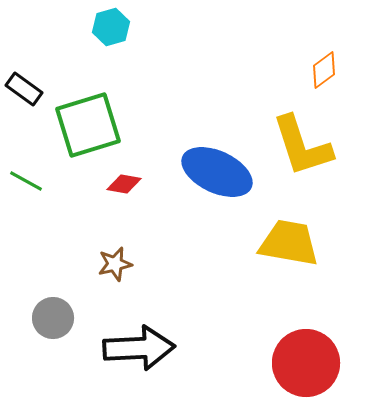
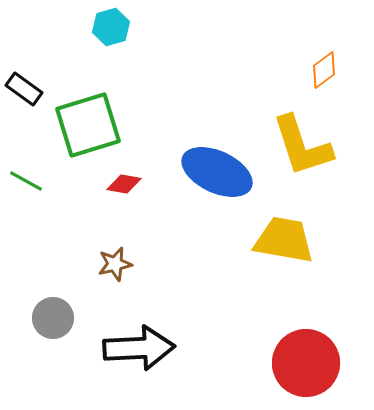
yellow trapezoid: moved 5 px left, 3 px up
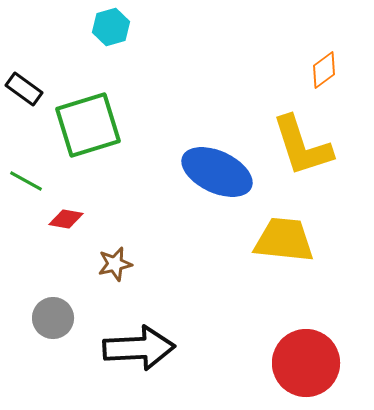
red diamond: moved 58 px left, 35 px down
yellow trapezoid: rotated 4 degrees counterclockwise
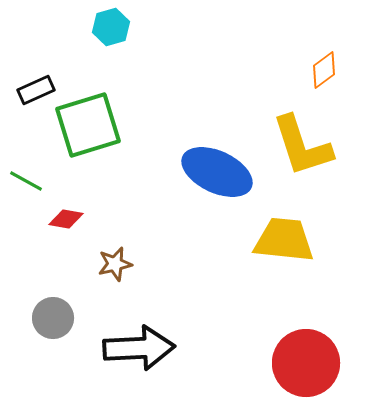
black rectangle: moved 12 px right, 1 px down; rotated 60 degrees counterclockwise
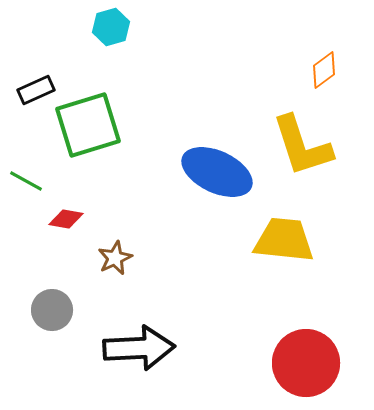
brown star: moved 6 px up; rotated 12 degrees counterclockwise
gray circle: moved 1 px left, 8 px up
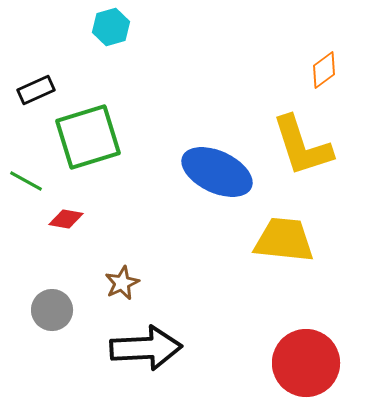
green square: moved 12 px down
brown star: moved 7 px right, 25 px down
black arrow: moved 7 px right
